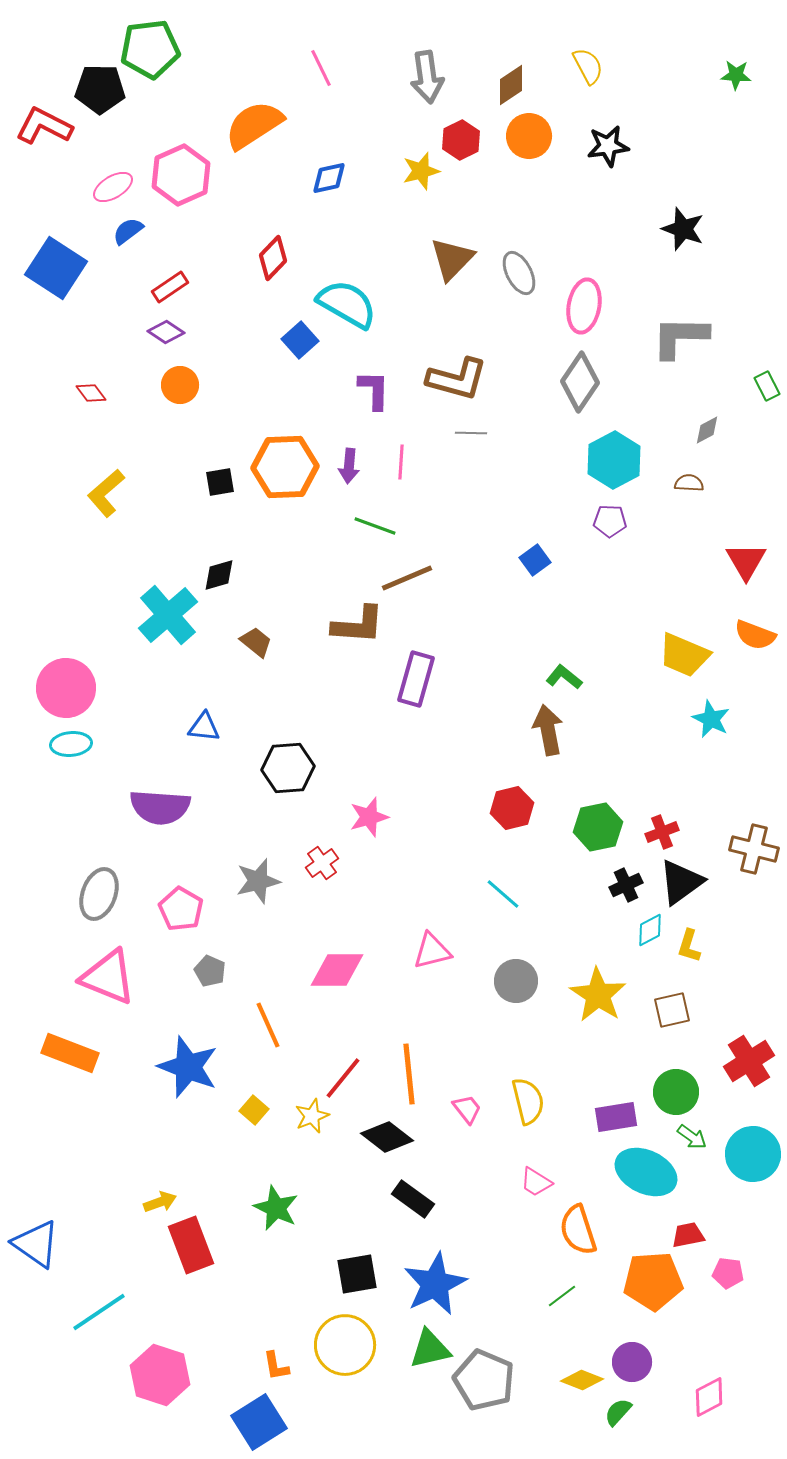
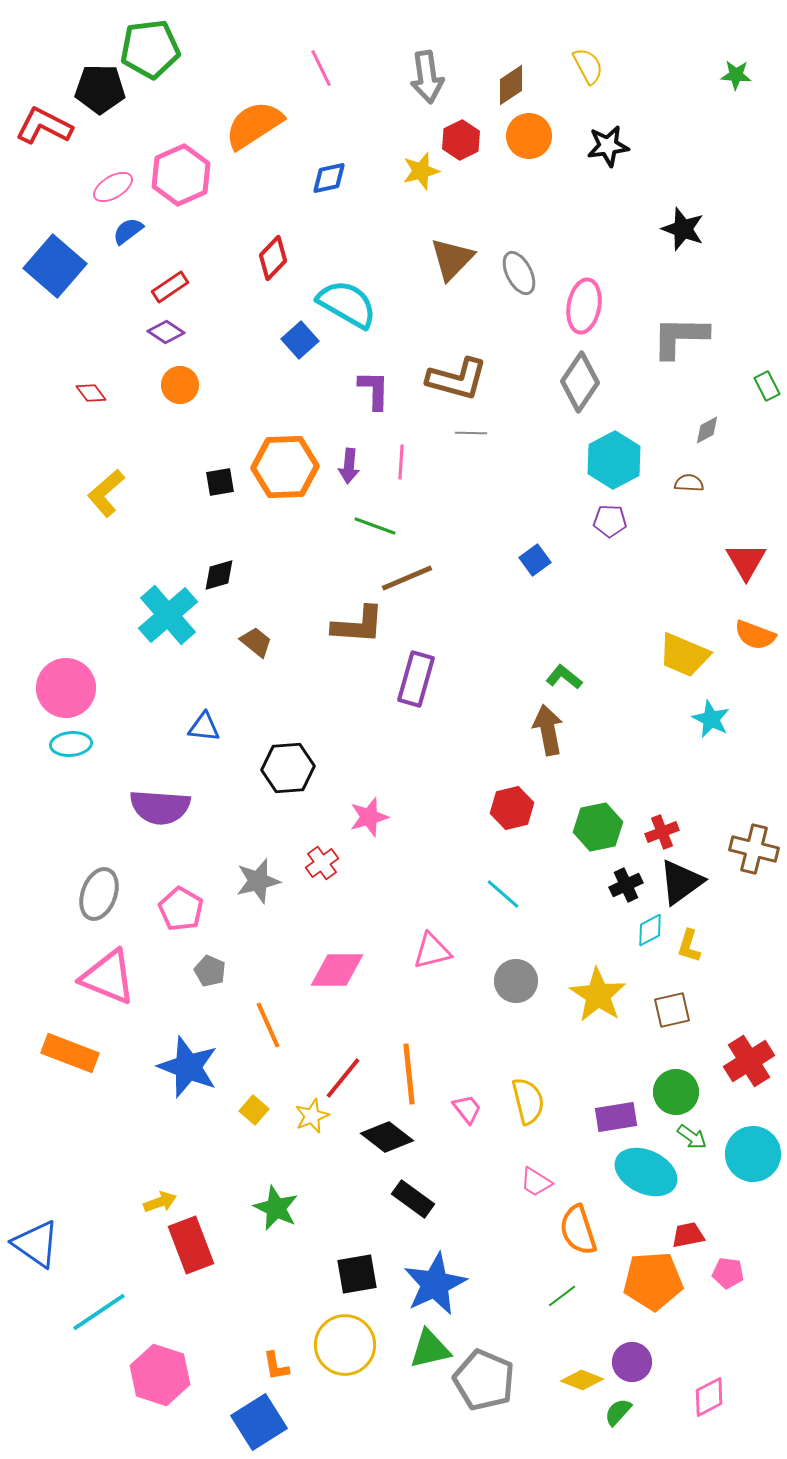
blue square at (56, 268): moved 1 px left, 2 px up; rotated 8 degrees clockwise
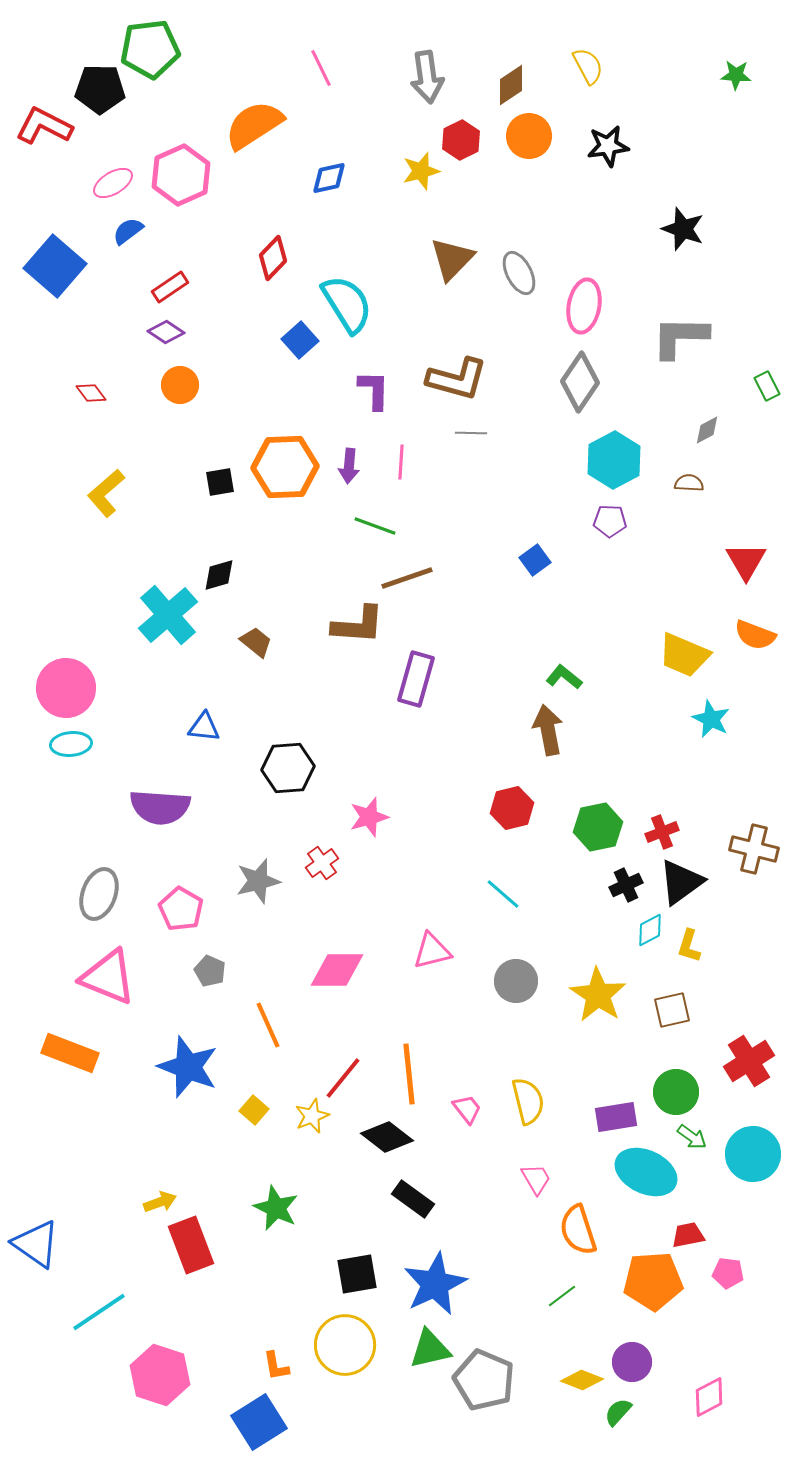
pink ellipse at (113, 187): moved 4 px up
cyan semicircle at (347, 304): rotated 28 degrees clockwise
brown line at (407, 578): rotated 4 degrees clockwise
pink trapezoid at (536, 1182): moved 3 px up; rotated 152 degrees counterclockwise
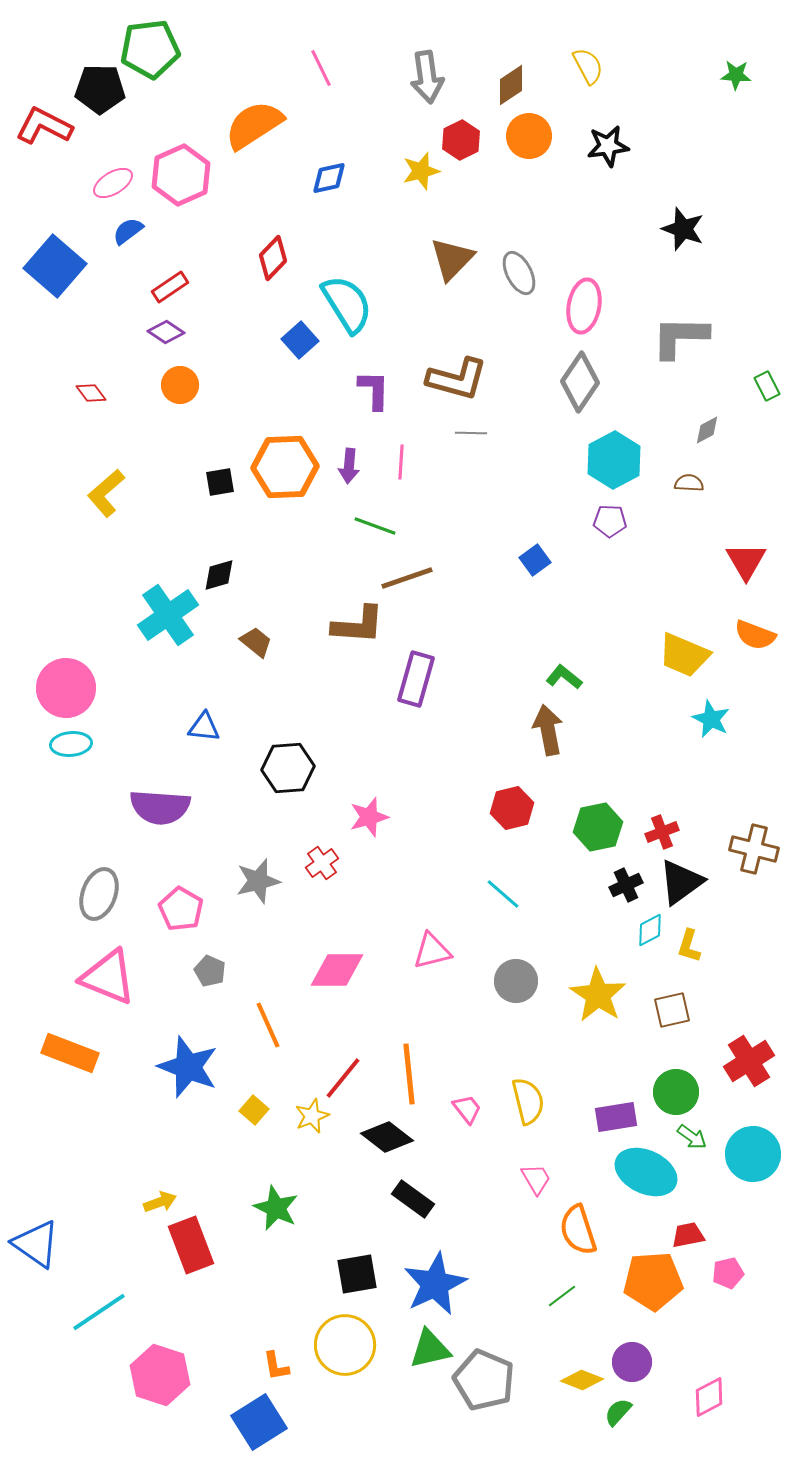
cyan cross at (168, 615): rotated 6 degrees clockwise
pink pentagon at (728, 1273): rotated 20 degrees counterclockwise
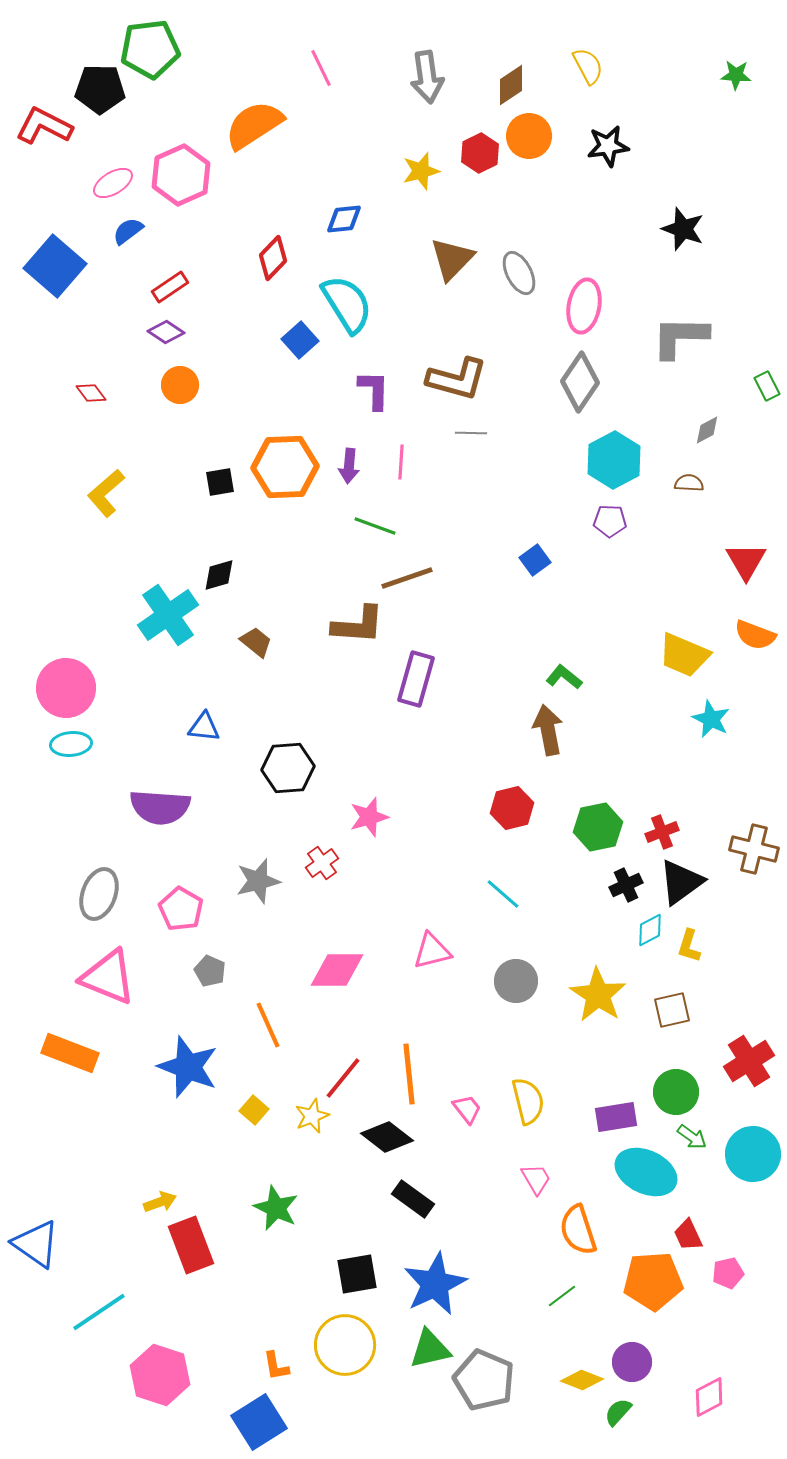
red hexagon at (461, 140): moved 19 px right, 13 px down
blue diamond at (329, 178): moved 15 px right, 41 px down; rotated 6 degrees clockwise
red trapezoid at (688, 1235): rotated 104 degrees counterclockwise
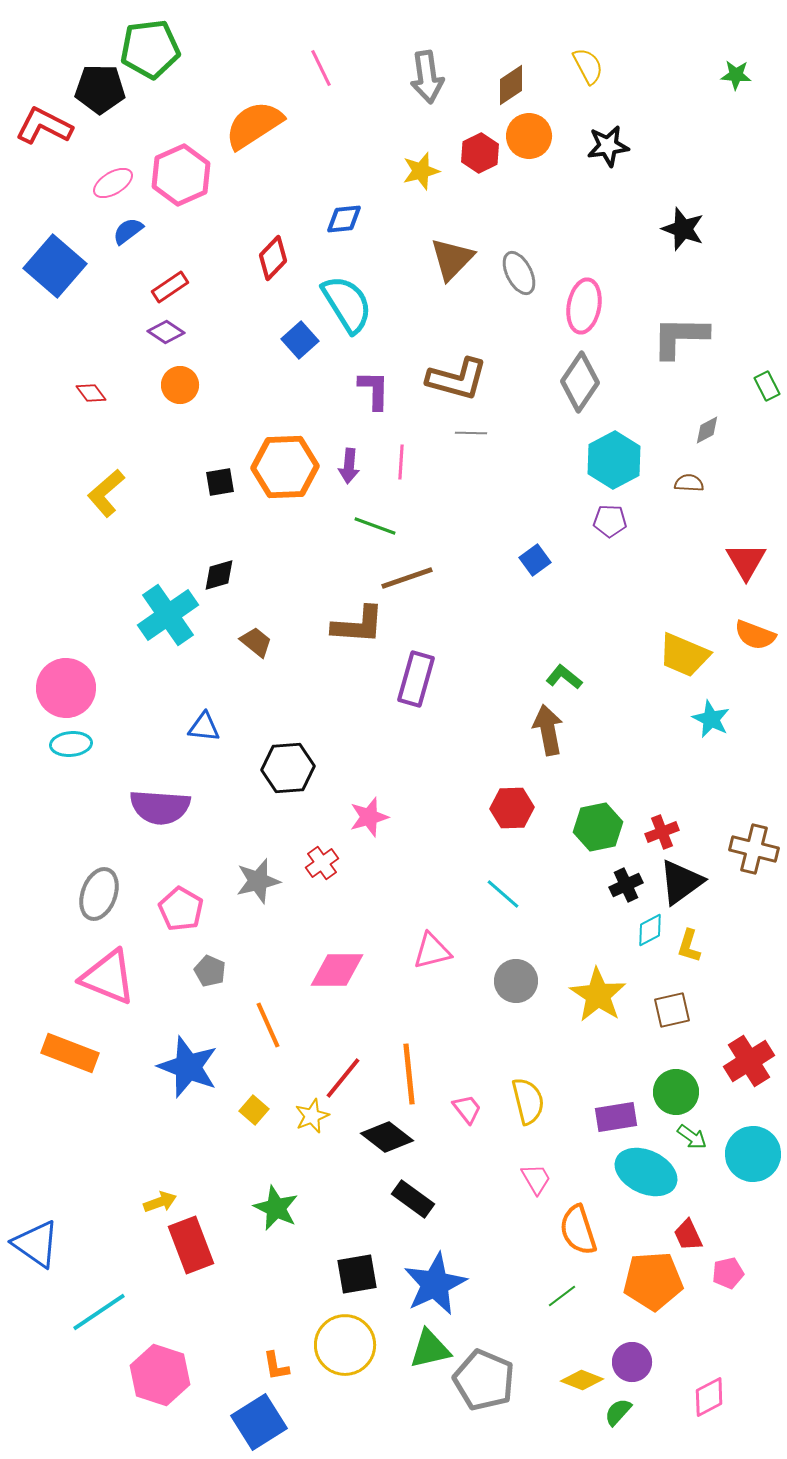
red hexagon at (512, 808): rotated 12 degrees clockwise
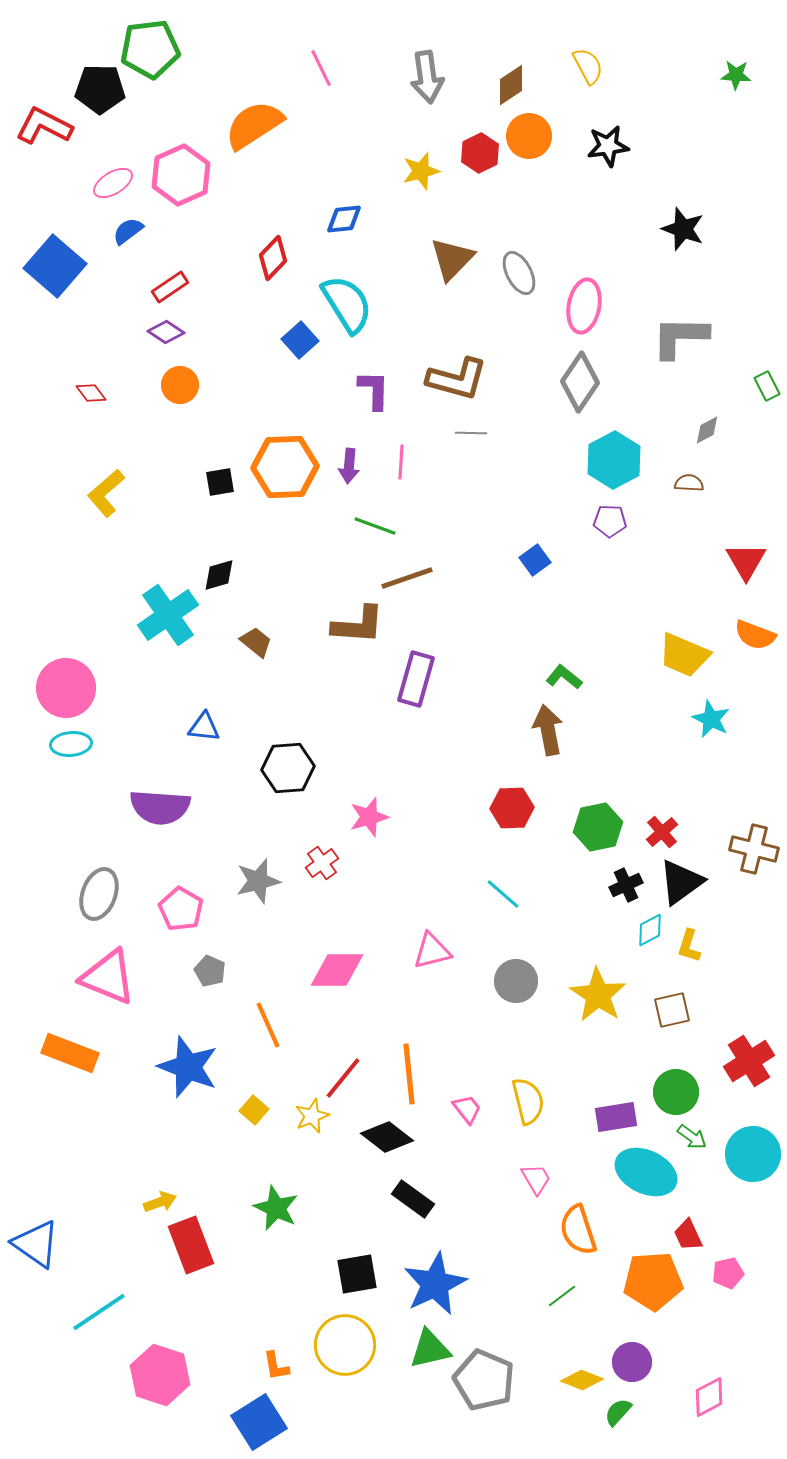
red cross at (662, 832): rotated 20 degrees counterclockwise
